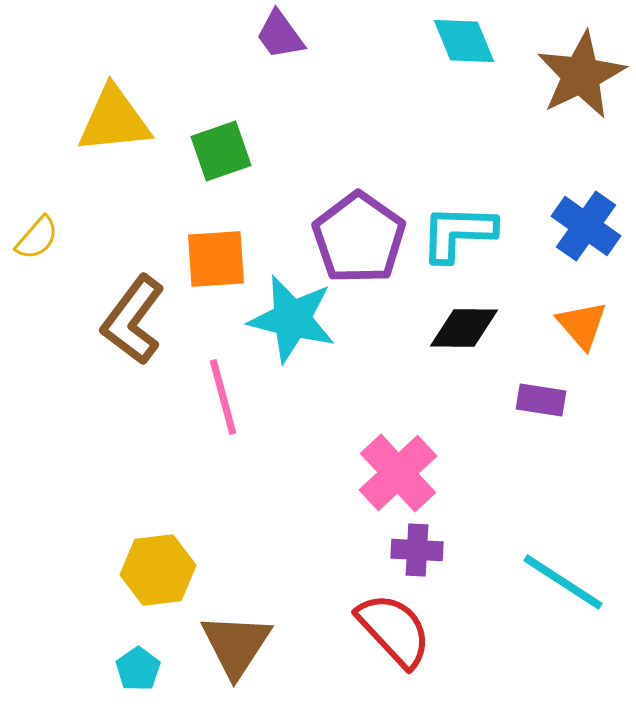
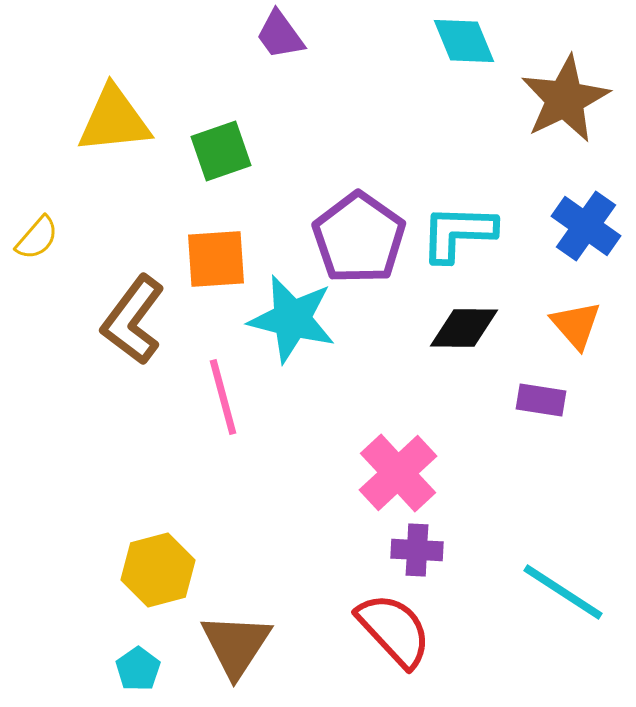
brown star: moved 16 px left, 24 px down
orange triangle: moved 6 px left
yellow hexagon: rotated 8 degrees counterclockwise
cyan line: moved 10 px down
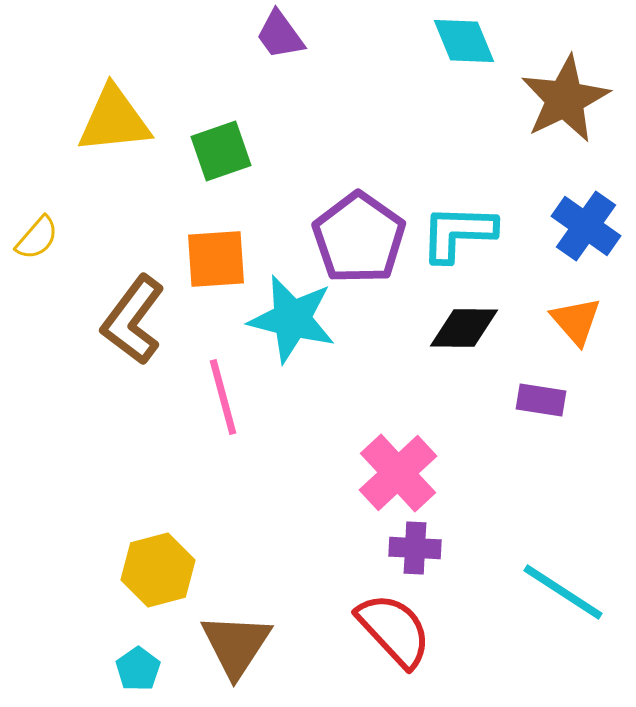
orange triangle: moved 4 px up
purple cross: moved 2 px left, 2 px up
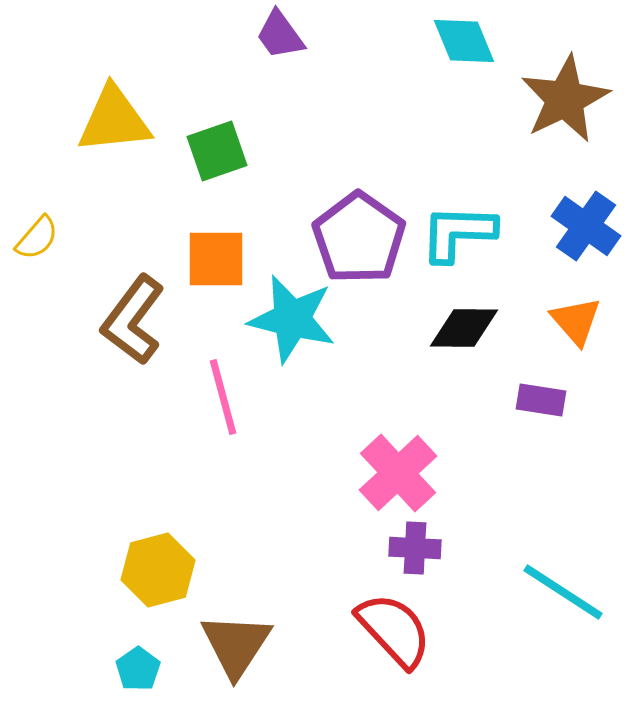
green square: moved 4 px left
orange square: rotated 4 degrees clockwise
